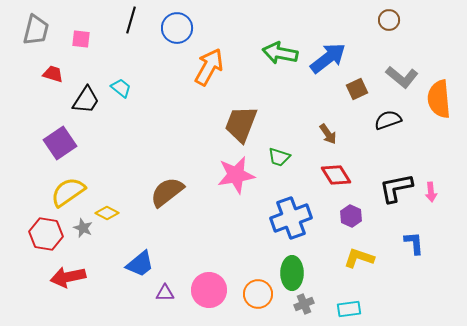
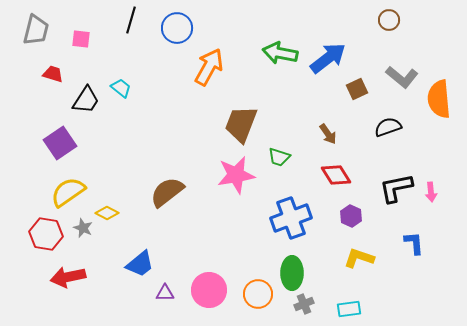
black semicircle: moved 7 px down
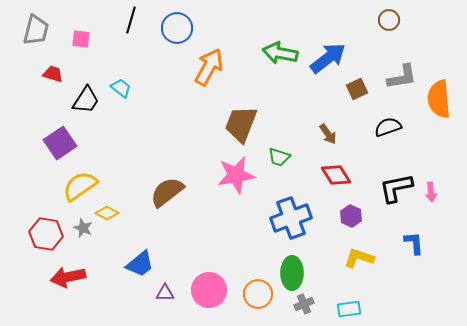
gray L-shape: rotated 48 degrees counterclockwise
yellow semicircle: moved 12 px right, 6 px up
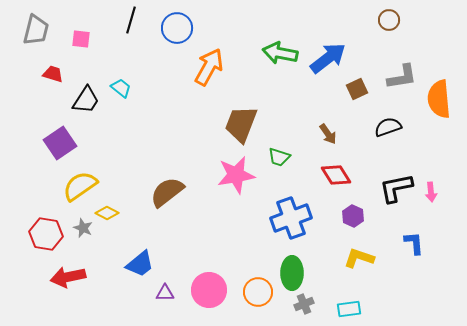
purple hexagon: moved 2 px right
orange circle: moved 2 px up
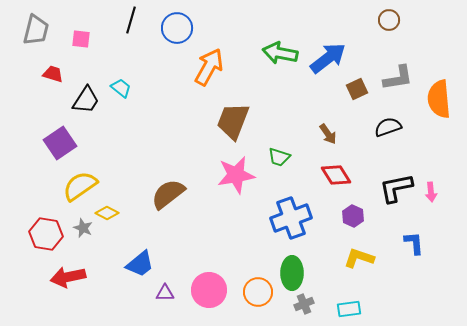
gray L-shape: moved 4 px left, 1 px down
brown trapezoid: moved 8 px left, 3 px up
brown semicircle: moved 1 px right, 2 px down
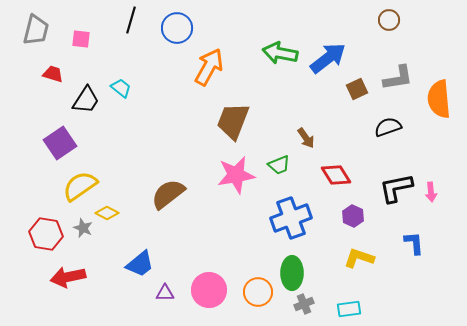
brown arrow: moved 22 px left, 4 px down
green trapezoid: moved 8 px down; rotated 40 degrees counterclockwise
